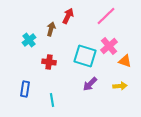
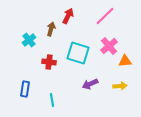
pink line: moved 1 px left
cyan square: moved 7 px left, 3 px up
orange triangle: rotated 24 degrees counterclockwise
purple arrow: rotated 21 degrees clockwise
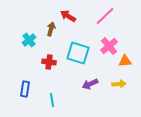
red arrow: rotated 84 degrees counterclockwise
yellow arrow: moved 1 px left, 2 px up
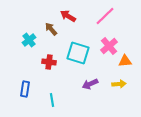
brown arrow: rotated 56 degrees counterclockwise
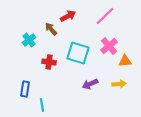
red arrow: rotated 119 degrees clockwise
cyan line: moved 10 px left, 5 px down
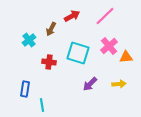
red arrow: moved 4 px right
brown arrow: rotated 112 degrees counterclockwise
orange triangle: moved 1 px right, 4 px up
purple arrow: rotated 21 degrees counterclockwise
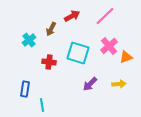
orange triangle: rotated 16 degrees counterclockwise
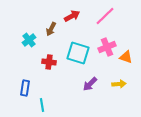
pink cross: moved 2 px left, 1 px down; rotated 18 degrees clockwise
orange triangle: rotated 40 degrees clockwise
blue rectangle: moved 1 px up
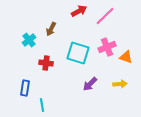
red arrow: moved 7 px right, 5 px up
red cross: moved 3 px left, 1 px down
yellow arrow: moved 1 px right
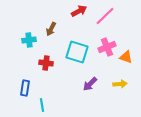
cyan cross: rotated 32 degrees clockwise
cyan square: moved 1 px left, 1 px up
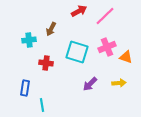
yellow arrow: moved 1 px left, 1 px up
